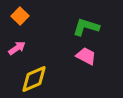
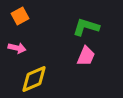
orange square: rotated 18 degrees clockwise
pink arrow: rotated 48 degrees clockwise
pink trapezoid: rotated 85 degrees clockwise
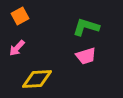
pink arrow: rotated 120 degrees clockwise
pink trapezoid: rotated 50 degrees clockwise
yellow diamond: moved 3 px right; rotated 20 degrees clockwise
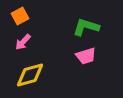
pink arrow: moved 6 px right, 6 px up
yellow diamond: moved 7 px left, 4 px up; rotated 12 degrees counterclockwise
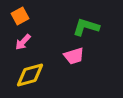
pink trapezoid: moved 12 px left
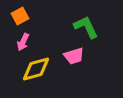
green L-shape: rotated 48 degrees clockwise
pink arrow: rotated 18 degrees counterclockwise
yellow diamond: moved 6 px right, 6 px up
